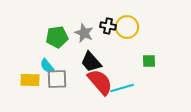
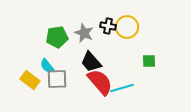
yellow rectangle: rotated 36 degrees clockwise
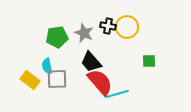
cyan semicircle: rotated 28 degrees clockwise
cyan line: moved 5 px left, 6 px down
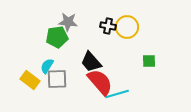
gray star: moved 16 px left, 11 px up; rotated 18 degrees counterclockwise
cyan semicircle: rotated 42 degrees clockwise
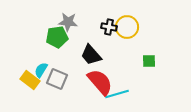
black cross: moved 1 px right, 1 px down
black trapezoid: moved 7 px up
cyan semicircle: moved 6 px left, 4 px down
gray square: rotated 25 degrees clockwise
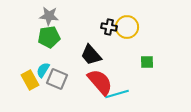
gray star: moved 19 px left, 6 px up
green pentagon: moved 8 px left
green square: moved 2 px left, 1 px down
cyan semicircle: moved 2 px right
yellow rectangle: rotated 24 degrees clockwise
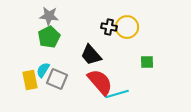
green pentagon: rotated 20 degrees counterclockwise
yellow rectangle: rotated 18 degrees clockwise
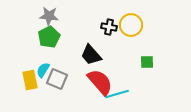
yellow circle: moved 4 px right, 2 px up
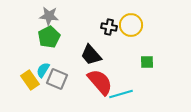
yellow rectangle: rotated 24 degrees counterclockwise
cyan line: moved 4 px right
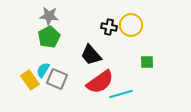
red semicircle: rotated 96 degrees clockwise
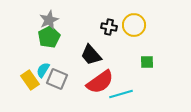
gray star: moved 4 px down; rotated 30 degrees counterclockwise
yellow circle: moved 3 px right
